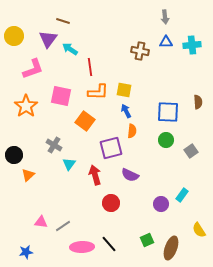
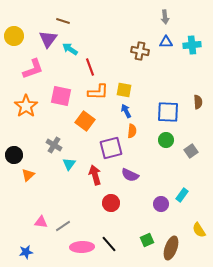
red line: rotated 12 degrees counterclockwise
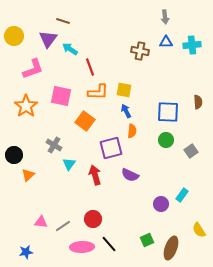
red circle: moved 18 px left, 16 px down
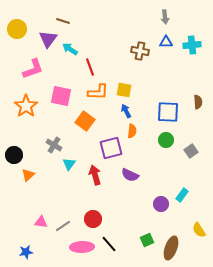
yellow circle: moved 3 px right, 7 px up
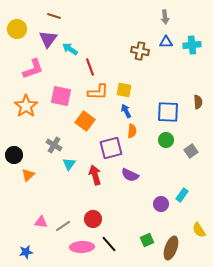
brown line: moved 9 px left, 5 px up
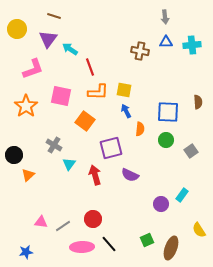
orange semicircle: moved 8 px right, 2 px up
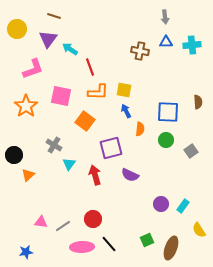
cyan rectangle: moved 1 px right, 11 px down
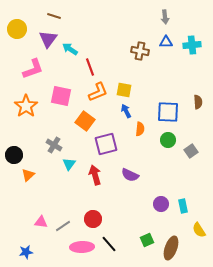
orange L-shape: rotated 25 degrees counterclockwise
green circle: moved 2 px right
purple square: moved 5 px left, 4 px up
cyan rectangle: rotated 48 degrees counterclockwise
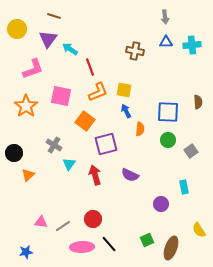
brown cross: moved 5 px left
black circle: moved 2 px up
cyan rectangle: moved 1 px right, 19 px up
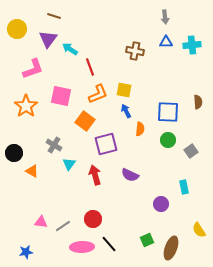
orange L-shape: moved 2 px down
orange triangle: moved 4 px right, 4 px up; rotated 48 degrees counterclockwise
